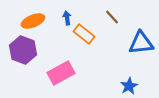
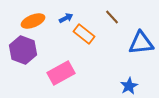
blue arrow: moved 1 px left; rotated 72 degrees clockwise
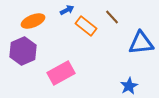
blue arrow: moved 1 px right, 8 px up
orange rectangle: moved 2 px right, 8 px up
purple hexagon: moved 1 px down; rotated 16 degrees clockwise
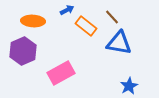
orange ellipse: rotated 25 degrees clockwise
blue triangle: moved 22 px left; rotated 16 degrees clockwise
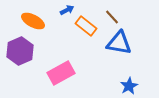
orange ellipse: rotated 25 degrees clockwise
purple hexagon: moved 3 px left
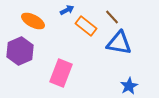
pink rectangle: rotated 40 degrees counterclockwise
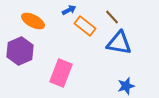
blue arrow: moved 2 px right
orange rectangle: moved 1 px left
blue star: moved 3 px left; rotated 12 degrees clockwise
